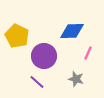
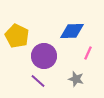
purple line: moved 1 px right, 1 px up
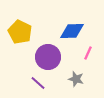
yellow pentagon: moved 3 px right, 4 px up
purple circle: moved 4 px right, 1 px down
purple line: moved 2 px down
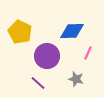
purple circle: moved 1 px left, 1 px up
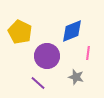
blue diamond: rotated 20 degrees counterclockwise
pink line: rotated 16 degrees counterclockwise
gray star: moved 2 px up
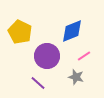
pink line: moved 4 px left, 3 px down; rotated 48 degrees clockwise
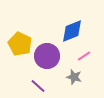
yellow pentagon: moved 12 px down
gray star: moved 2 px left
purple line: moved 3 px down
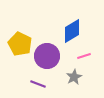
blue diamond: rotated 10 degrees counterclockwise
pink line: rotated 16 degrees clockwise
gray star: rotated 28 degrees clockwise
purple line: moved 2 px up; rotated 21 degrees counterclockwise
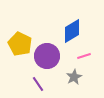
purple line: rotated 35 degrees clockwise
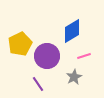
yellow pentagon: rotated 20 degrees clockwise
